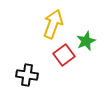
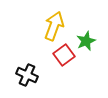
yellow arrow: moved 1 px right, 2 px down
black cross: rotated 15 degrees clockwise
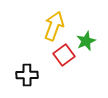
black cross: rotated 25 degrees counterclockwise
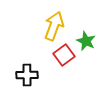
green star: rotated 24 degrees counterclockwise
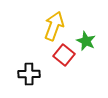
red square: rotated 15 degrees counterclockwise
black cross: moved 2 px right, 1 px up
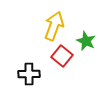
red square: moved 2 px left, 1 px down
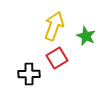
green star: moved 5 px up
red square: moved 5 px left, 2 px down; rotated 20 degrees clockwise
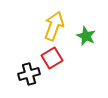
red square: moved 5 px left
black cross: rotated 15 degrees counterclockwise
